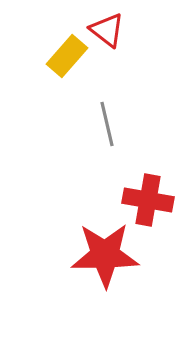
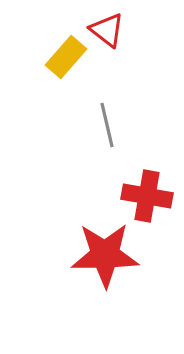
yellow rectangle: moved 1 px left, 1 px down
gray line: moved 1 px down
red cross: moved 1 px left, 4 px up
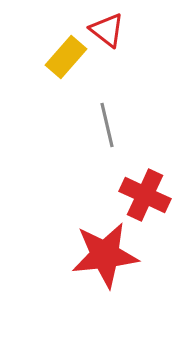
red cross: moved 2 px left, 1 px up; rotated 15 degrees clockwise
red star: rotated 6 degrees counterclockwise
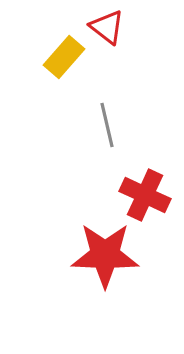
red triangle: moved 3 px up
yellow rectangle: moved 2 px left
red star: rotated 8 degrees clockwise
